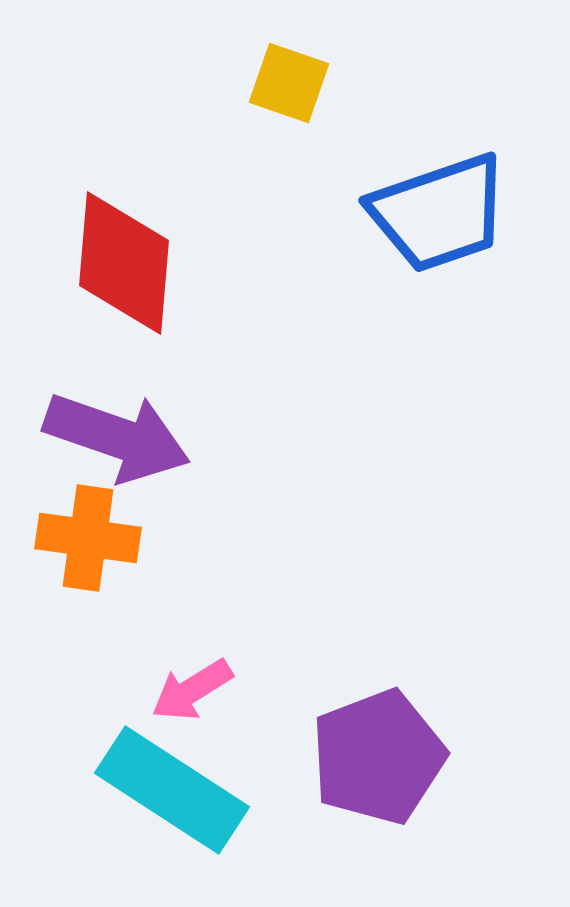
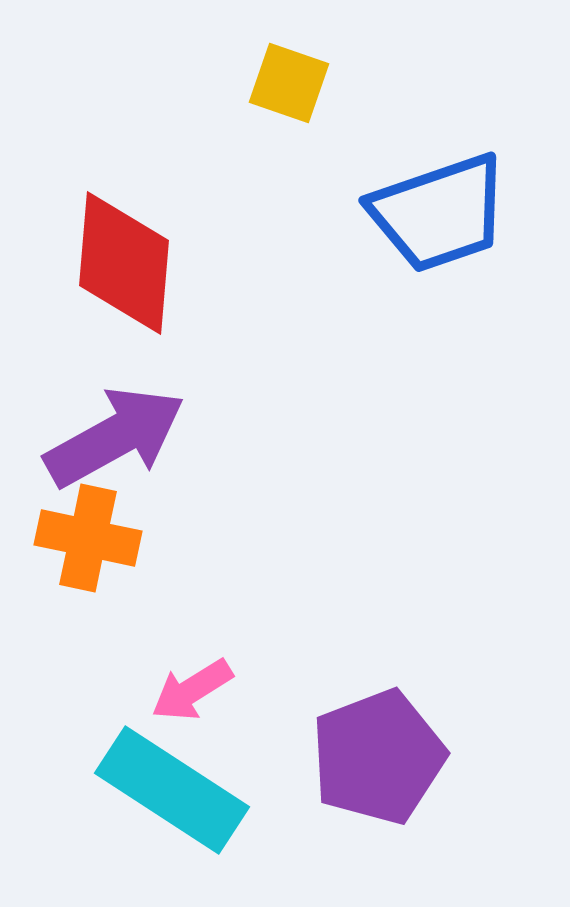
purple arrow: moved 2 px left; rotated 48 degrees counterclockwise
orange cross: rotated 4 degrees clockwise
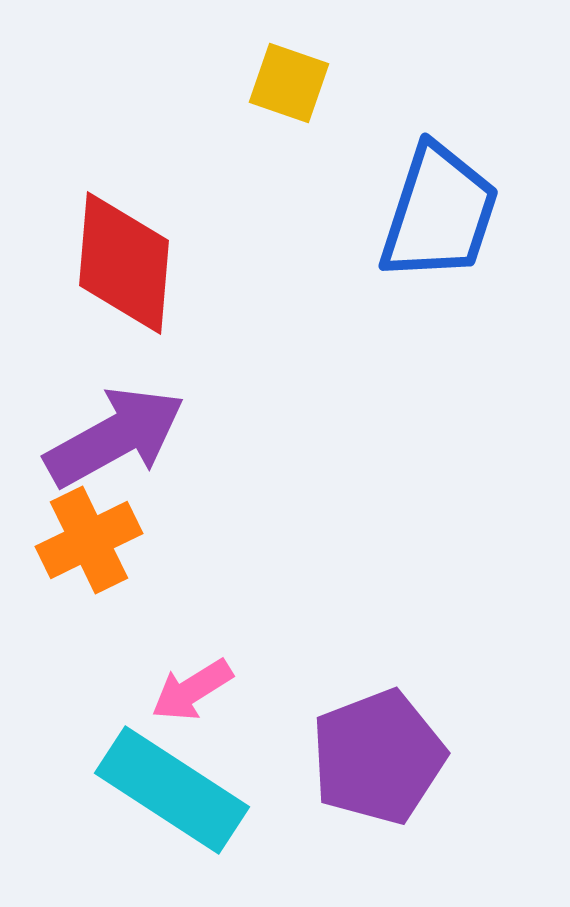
blue trapezoid: rotated 53 degrees counterclockwise
orange cross: moved 1 px right, 2 px down; rotated 38 degrees counterclockwise
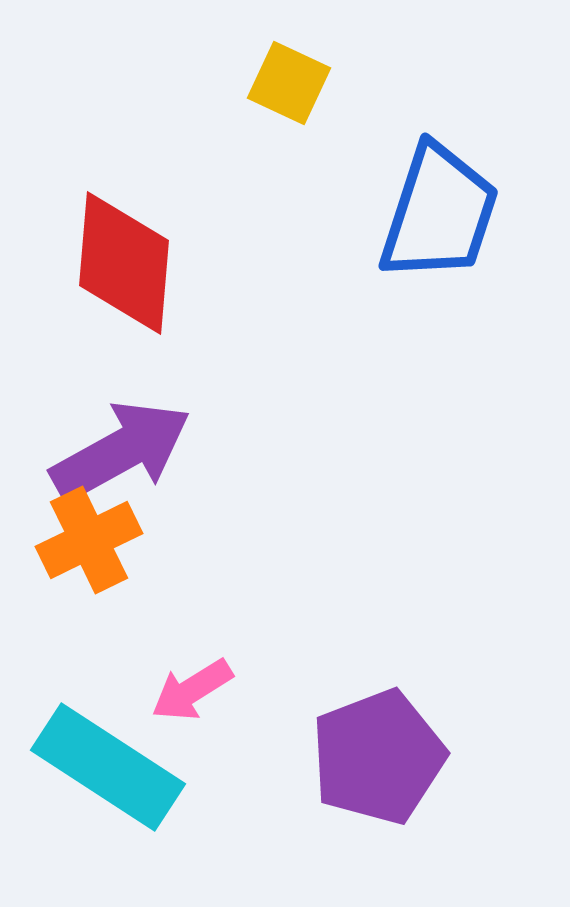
yellow square: rotated 6 degrees clockwise
purple arrow: moved 6 px right, 14 px down
cyan rectangle: moved 64 px left, 23 px up
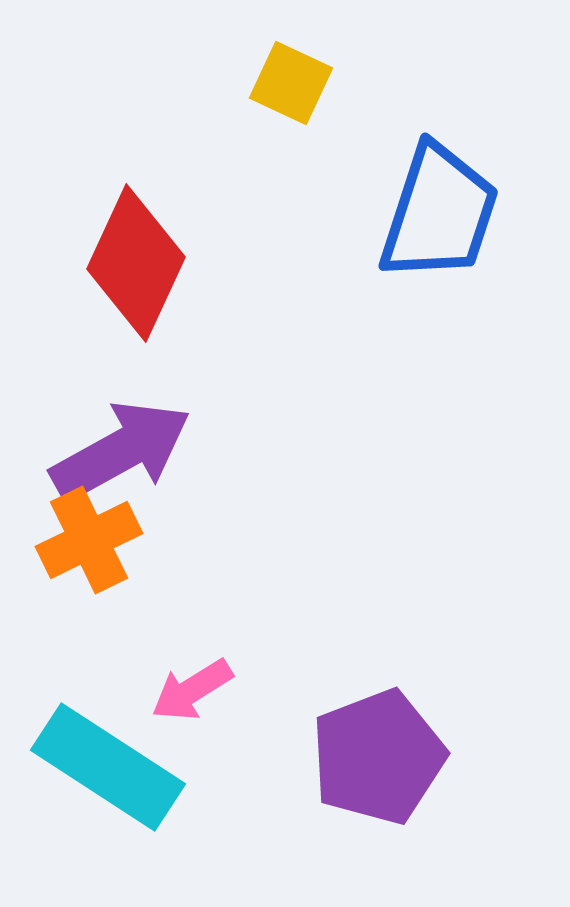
yellow square: moved 2 px right
red diamond: moved 12 px right; rotated 20 degrees clockwise
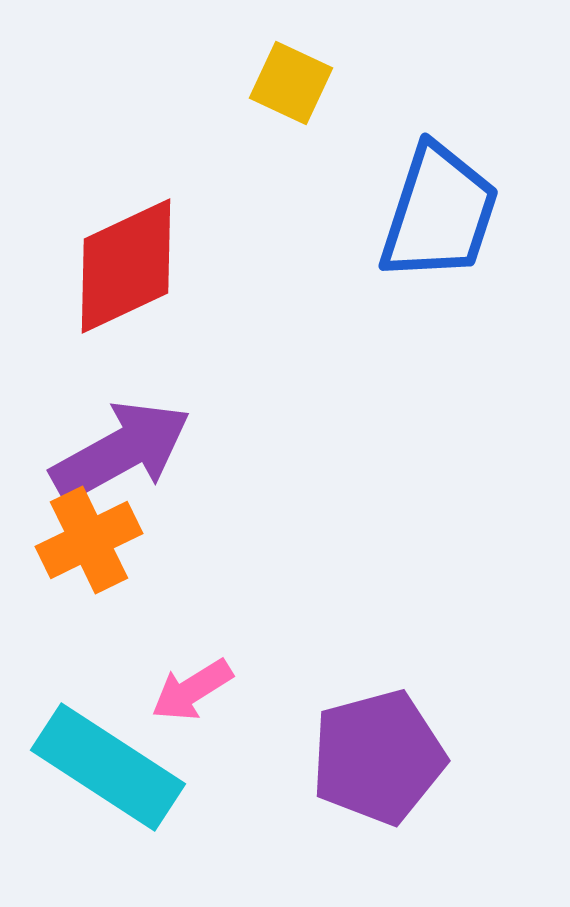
red diamond: moved 10 px left, 3 px down; rotated 40 degrees clockwise
purple pentagon: rotated 6 degrees clockwise
